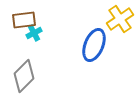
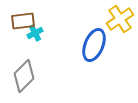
brown rectangle: moved 1 px left, 1 px down
cyan cross: moved 1 px right
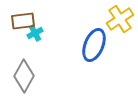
gray diamond: rotated 16 degrees counterclockwise
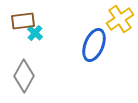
cyan cross: rotated 21 degrees counterclockwise
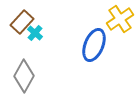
brown rectangle: moved 1 px left, 1 px down; rotated 40 degrees counterclockwise
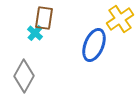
brown rectangle: moved 22 px right, 4 px up; rotated 35 degrees counterclockwise
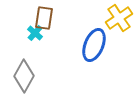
yellow cross: moved 1 px left, 1 px up
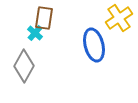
blue ellipse: rotated 36 degrees counterclockwise
gray diamond: moved 10 px up
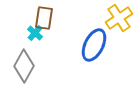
blue ellipse: rotated 40 degrees clockwise
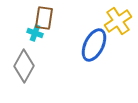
yellow cross: moved 1 px left, 3 px down
cyan cross: rotated 21 degrees counterclockwise
